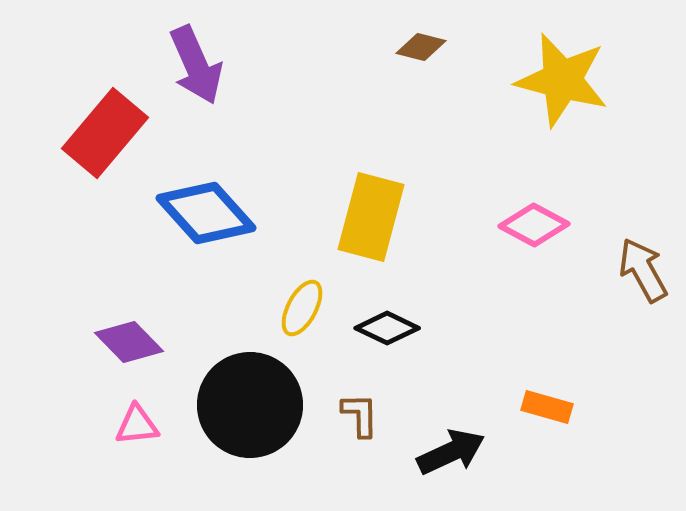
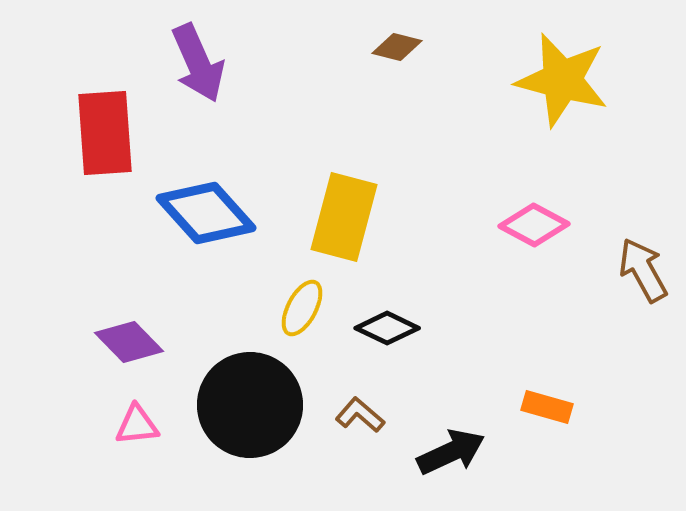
brown diamond: moved 24 px left
purple arrow: moved 2 px right, 2 px up
red rectangle: rotated 44 degrees counterclockwise
yellow rectangle: moved 27 px left
brown L-shape: rotated 48 degrees counterclockwise
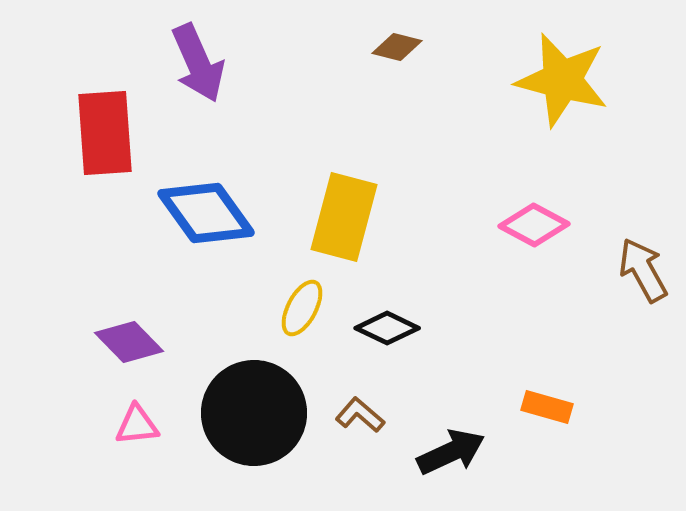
blue diamond: rotated 6 degrees clockwise
black circle: moved 4 px right, 8 px down
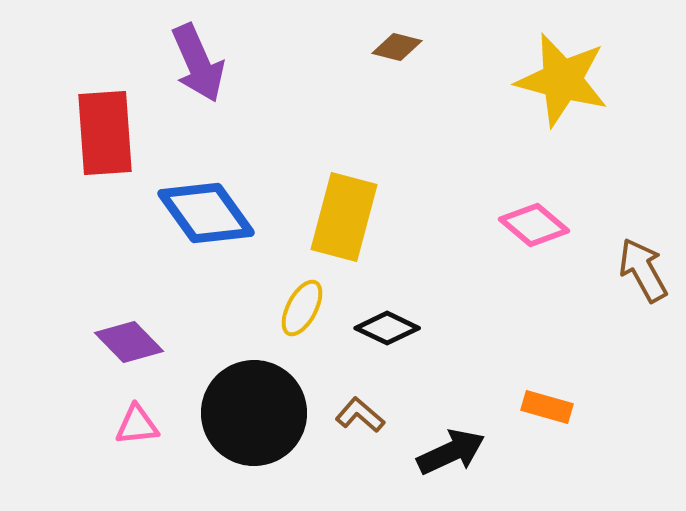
pink diamond: rotated 12 degrees clockwise
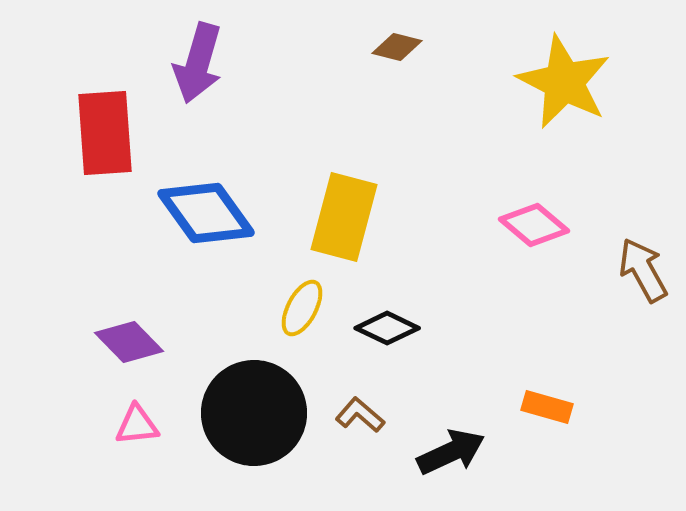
purple arrow: rotated 40 degrees clockwise
yellow star: moved 2 px right, 2 px down; rotated 12 degrees clockwise
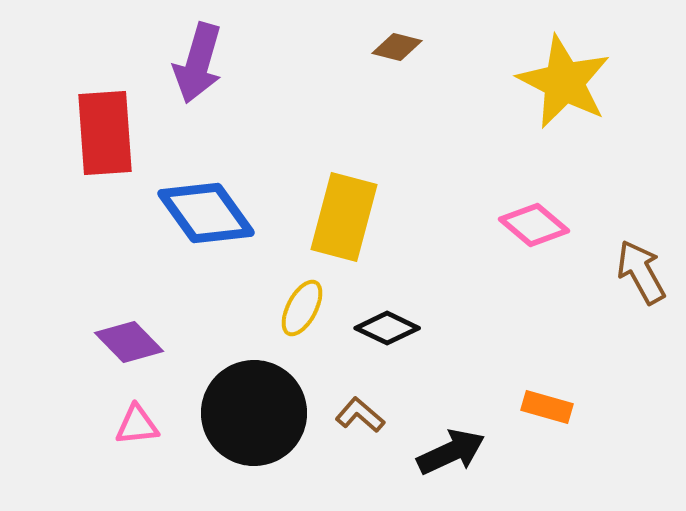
brown arrow: moved 2 px left, 2 px down
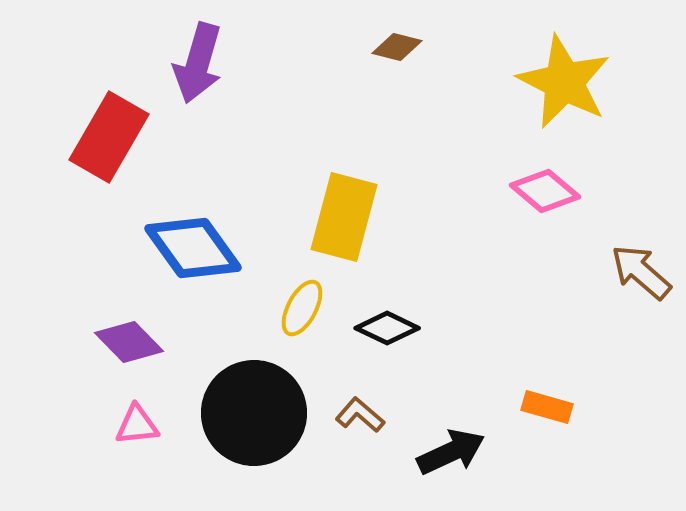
red rectangle: moved 4 px right, 4 px down; rotated 34 degrees clockwise
blue diamond: moved 13 px left, 35 px down
pink diamond: moved 11 px right, 34 px up
brown arrow: rotated 20 degrees counterclockwise
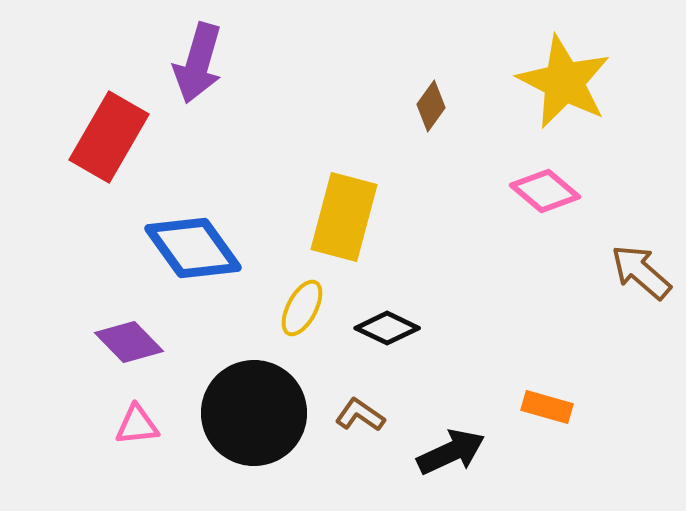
brown diamond: moved 34 px right, 59 px down; rotated 69 degrees counterclockwise
brown L-shape: rotated 6 degrees counterclockwise
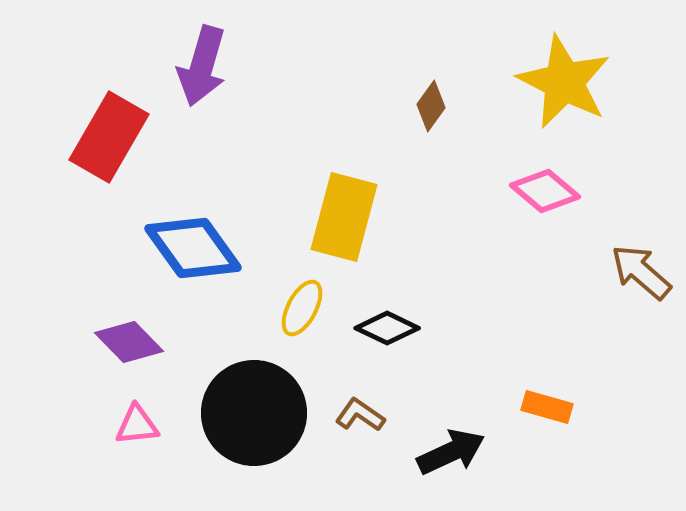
purple arrow: moved 4 px right, 3 px down
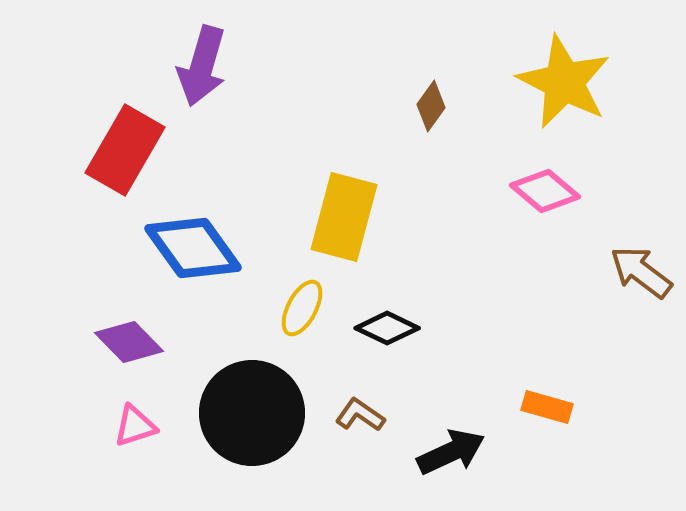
red rectangle: moved 16 px right, 13 px down
brown arrow: rotated 4 degrees counterclockwise
black circle: moved 2 px left
pink triangle: moved 2 px left, 1 px down; rotated 12 degrees counterclockwise
